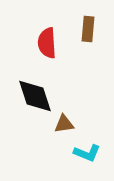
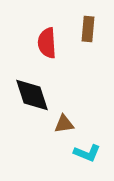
black diamond: moved 3 px left, 1 px up
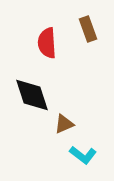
brown rectangle: rotated 25 degrees counterclockwise
brown triangle: rotated 15 degrees counterclockwise
cyan L-shape: moved 4 px left, 2 px down; rotated 16 degrees clockwise
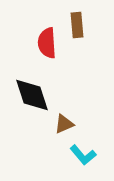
brown rectangle: moved 11 px left, 4 px up; rotated 15 degrees clockwise
cyan L-shape: rotated 12 degrees clockwise
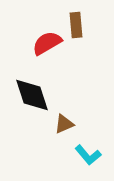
brown rectangle: moved 1 px left
red semicircle: rotated 64 degrees clockwise
cyan L-shape: moved 5 px right
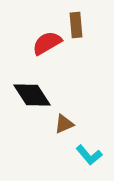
black diamond: rotated 15 degrees counterclockwise
cyan L-shape: moved 1 px right
